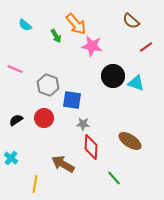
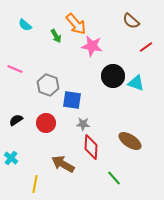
red circle: moved 2 px right, 5 px down
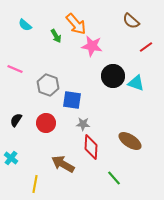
black semicircle: rotated 24 degrees counterclockwise
